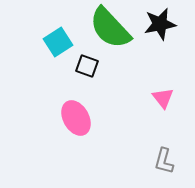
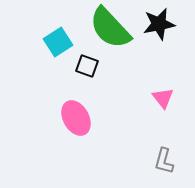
black star: moved 1 px left
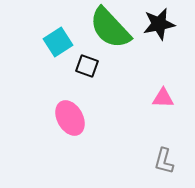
pink triangle: rotated 50 degrees counterclockwise
pink ellipse: moved 6 px left
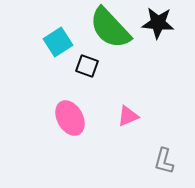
black star: moved 1 px left, 1 px up; rotated 16 degrees clockwise
pink triangle: moved 35 px left, 18 px down; rotated 25 degrees counterclockwise
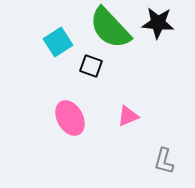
black square: moved 4 px right
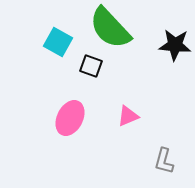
black star: moved 17 px right, 22 px down
cyan square: rotated 28 degrees counterclockwise
pink ellipse: rotated 56 degrees clockwise
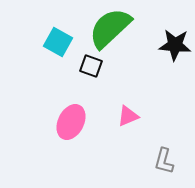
green semicircle: rotated 90 degrees clockwise
pink ellipse: moved 1 px right, 4 px down
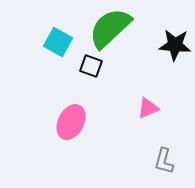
pink triangle: moved 20 px right, 8 px up
